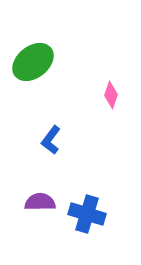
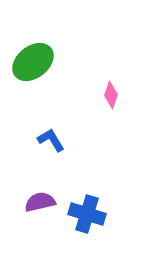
blue L-shape: rotated 112 degrees clockwise
purple semicircle: rotated 12 degrees counterclockwise
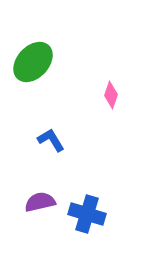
green ellipse: rotated 9 degrees counterclockwise
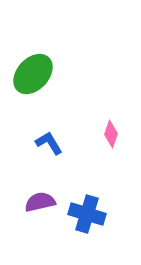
green ellipse: moved 12 px down
pink diamond: moved 39 px down
blue L-shape: moved 2 px left, 3 px down
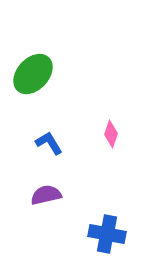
purple semicircle: moved 6 px right, 7 px up
blue cross: moved 20 px right, 20 px down; rotated 6 degrees counterclockwise
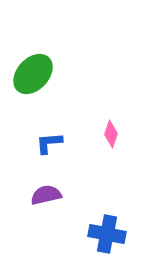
blue L-shape: rotated 64 degrees counterclockwise
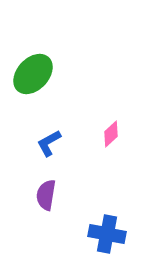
pink diamond: rotated 28 degrees clockwise
blue L-shape: rotated 24 degrees counterclockwise
purple semicircle: rotated 68 degrees counterclockwise
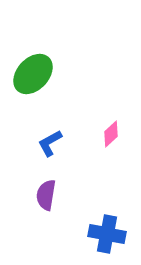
blue L-shape: moved 1 px right
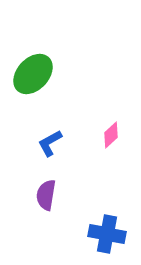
pink diamond: moved 1 px down
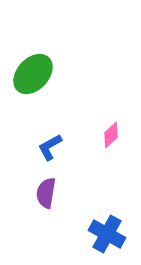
blue L-shape: moved 4 px down
purple semicircle: moved 2 px up
blue cross: rotated 18 degrees clockwise
